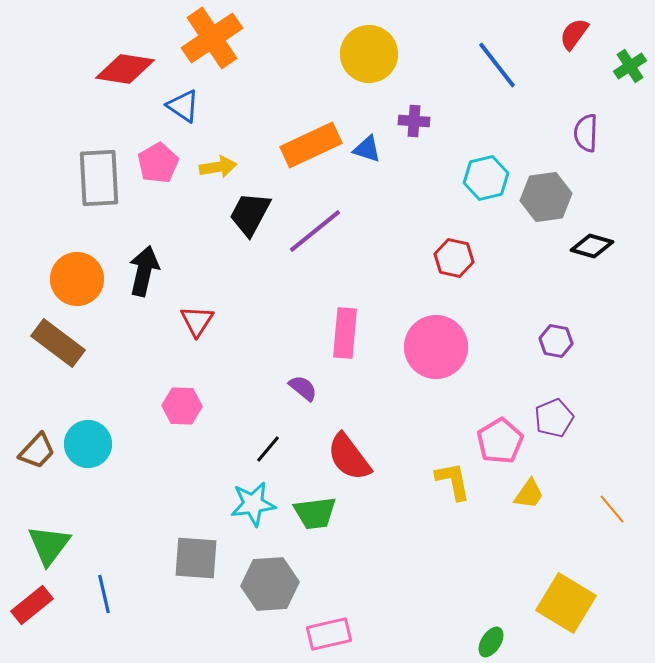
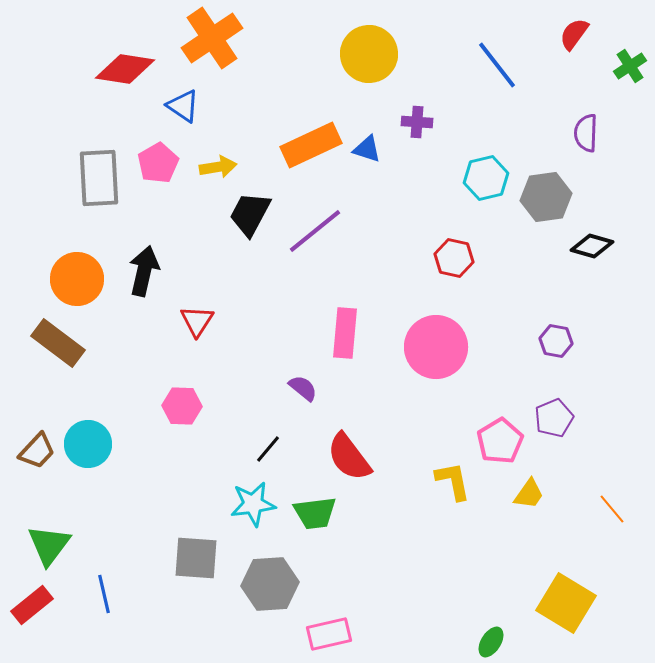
purple cross at (414, 121): moved 3 px right, 1 px down
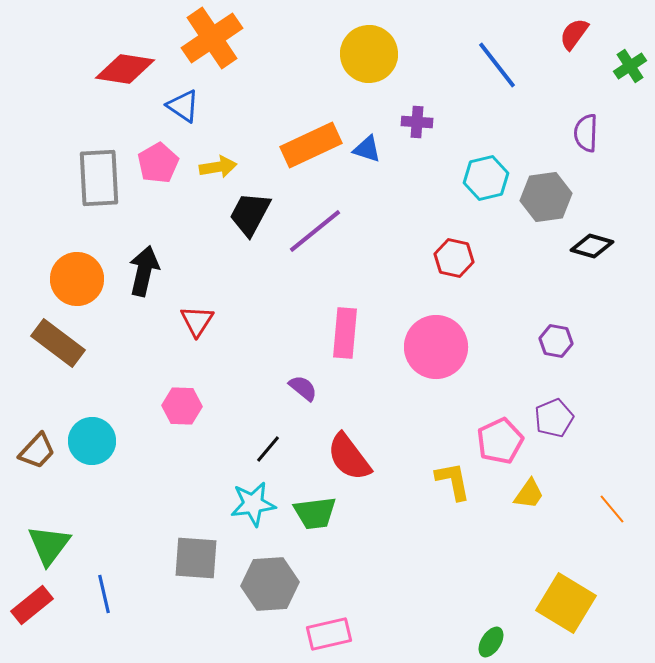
pink pentagon at (500, 441): rotated 6 degrees clockwise
cyan circle at (88, 444): moved 4 px right, 3 px up
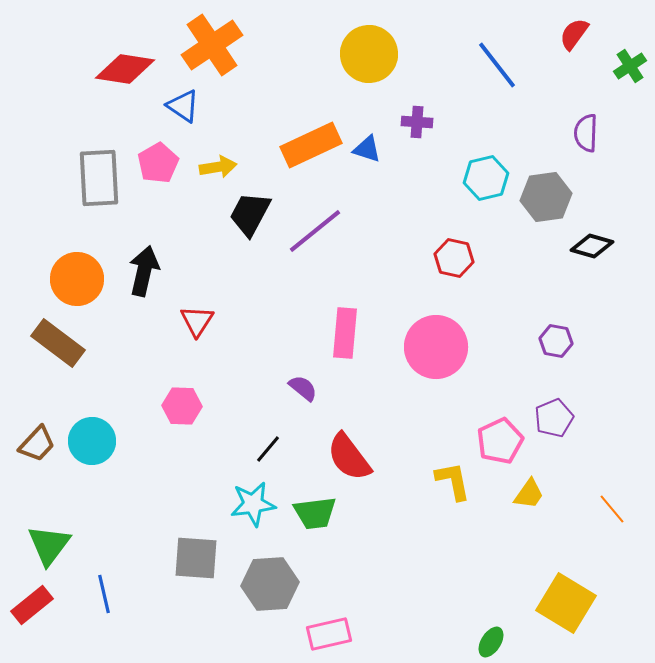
orange cross at (212, 38): moved 7 px down
brown trapezoid at (37, 451): moved 7 px up
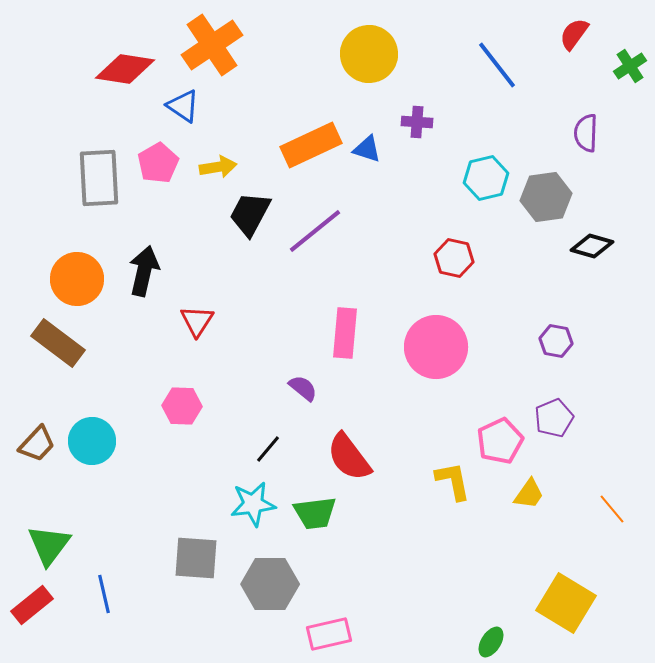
gray hexagon at (270, 584): rotated 4 degrees clockwise
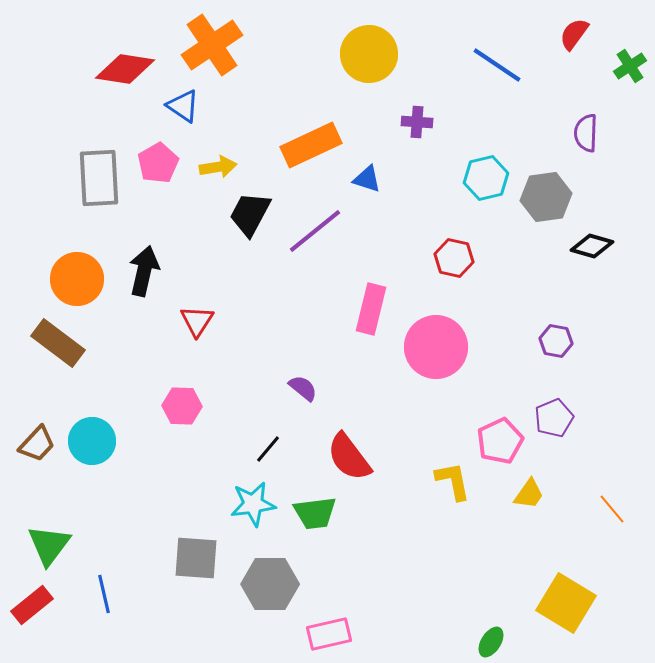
blue line at (497, 65): rotated 18 degrees counterclockwise
blue triangle at (367, 149): moved 30 px down
pink rectangle at (345, 333): moved 26 px right, 24 px up; rotated 9 degrees clockwise
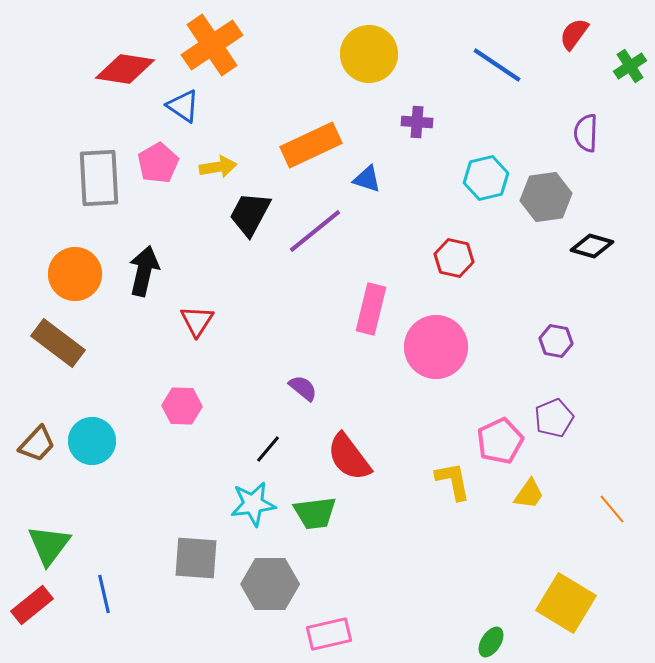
orange circle at (77, 279): moved 2 px left, 5 px up
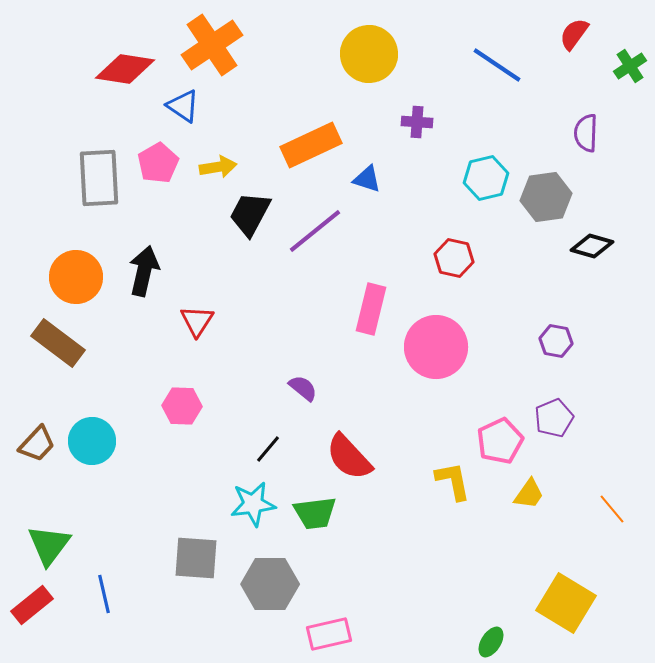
orange circle at (75, 274): moved 1 px right, 3 px down
red semicircle at (349, 457): rotated 6 degrees counterclockwise
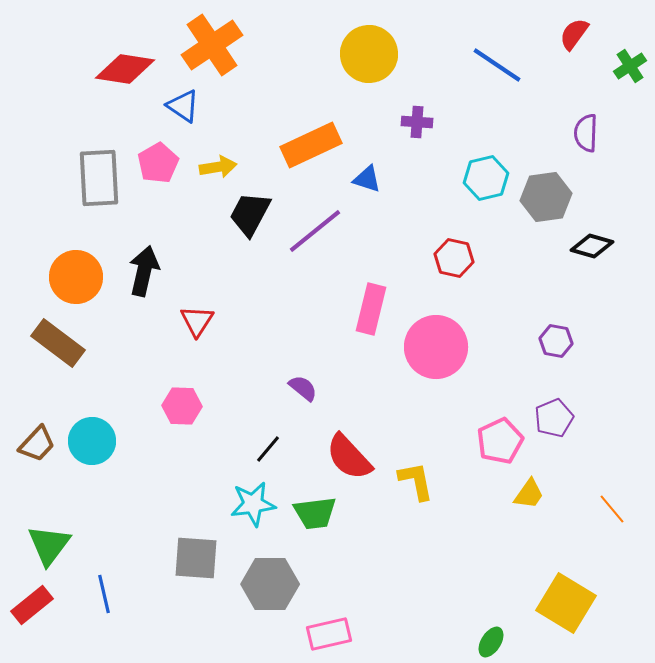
yellow L-shape at (453, 481): moved 37 px left
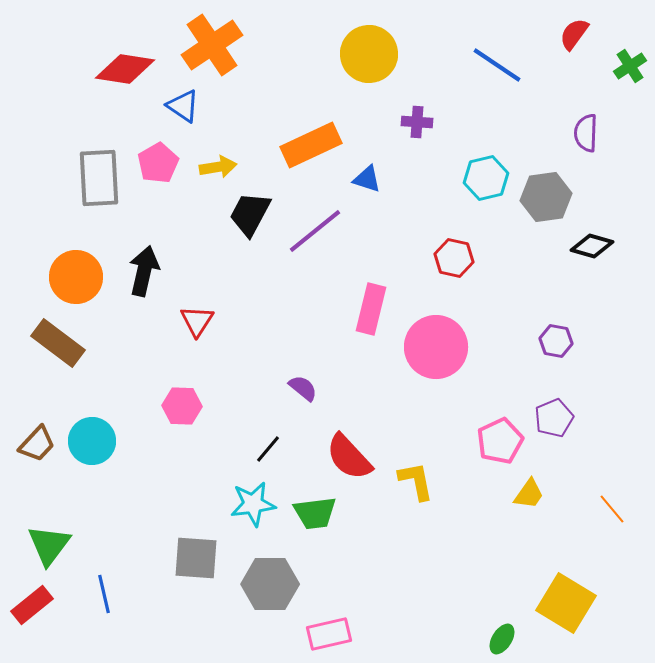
green ellipse at (491, 642): moved 11 px right, 3 px up
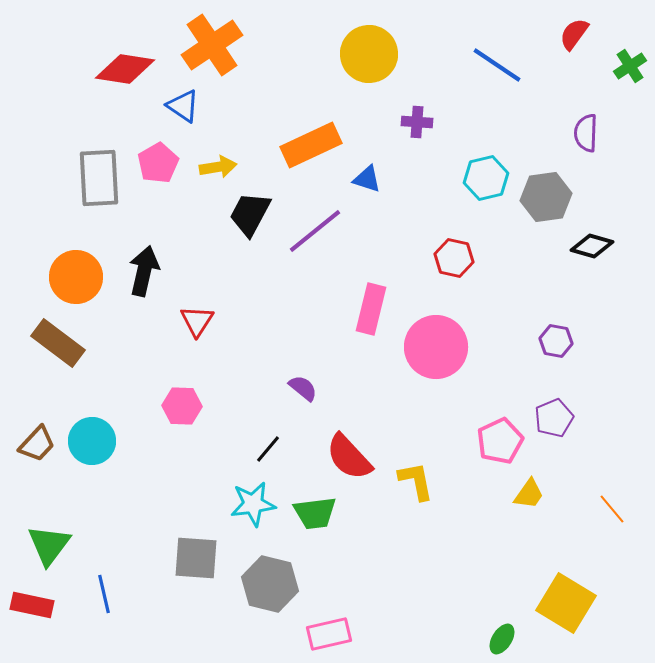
gray hexagon at (270, 584): rotated 14 degrees clockwise
red rectangle at (32, 605): rotated 51 degrees clockwise
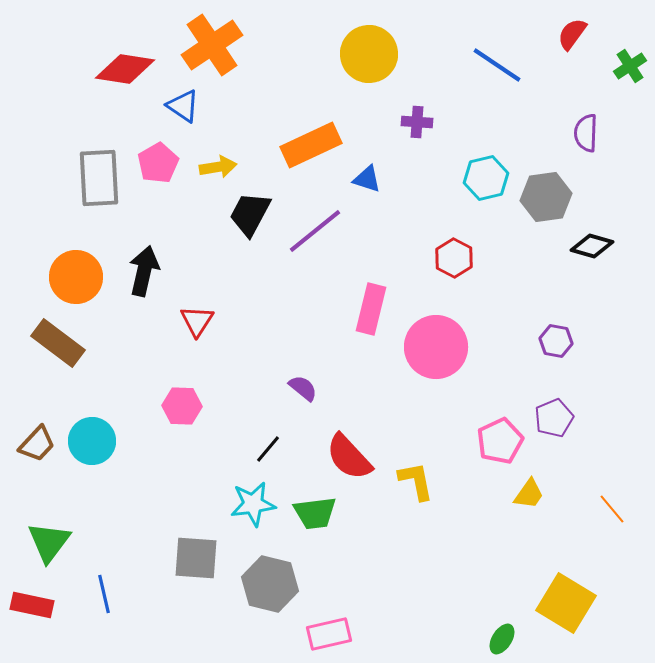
red semicircle at (574, 34): moved 2 px left
red hexagon at (454, 258): rotated 15 degrees clockwise
green triangle at (49, 545): moved 3 px up
